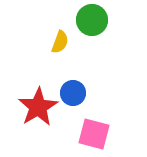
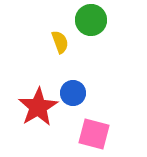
green circle: moved 1 px left
yellow semicircle: rotated 40 degrees counterclockwise
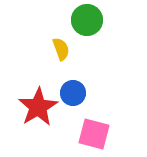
green circle: moved 4 px left
yellow semicircle: moved 1 px right, 7 px down
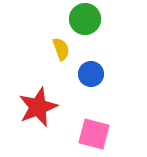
green circle: moved 2 px left, 1 px up
blue circle: moved 18 px right, 19 px up
red star: rotated 9 degrees clockwise
